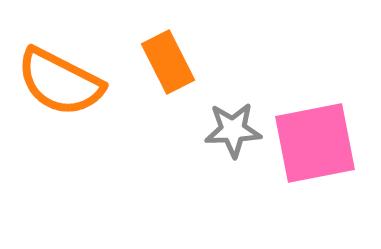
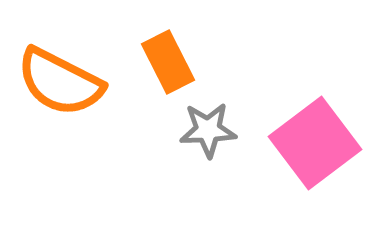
gray star: moved 25 px left
pink square: rotated 26 degrees counterclockwise
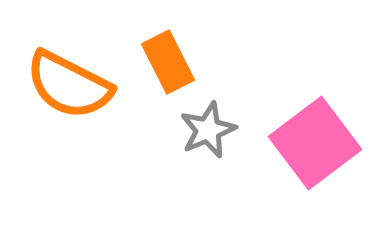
orange semicircle: moved 9 px right, 3 px down
gray star: rotated 20 degrees counterclockwise
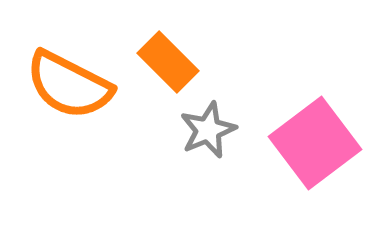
orange rectangle: rotated 18 degrees counterclockwise
